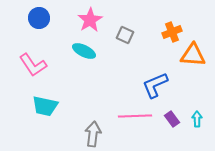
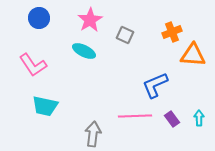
cyan arrow: moved 2 px right, 1 px up
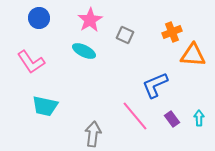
pink L-shape: moved 2 px left, 3 px up
pink line: rotated 52 degrees clockwise
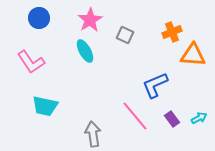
cyan ellipse: moved 1 px right; rotated 35 degrees clockwise
cyan arrow: rotated 63 degrees clockwise
gray arrow: rotated 15 degrees counterclockwise
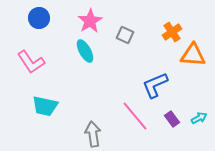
pink star: moved 1 px down
orange cross: rotated 12 degrees counterclockwise
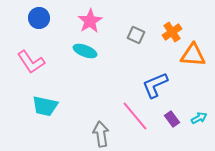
gray square: moved 11 px right
cyan ellipse: rotated 40 degrees counterclockwise
gray arrow: moved 8 px right
